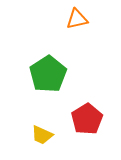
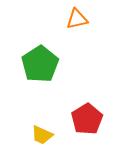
green pentagon: moved 8 px left, 10 px up
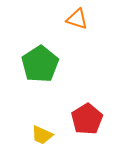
orange triangle: rotated 30 degrees clockwise
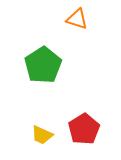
green pentagon: moved 3 px right, 1 px down
red pentagon: moved 3 px left, 10 px down
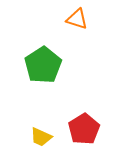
yellow trapezoid: moved 1 px left, 2 px down
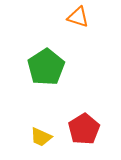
orange triangle: moved 1 px right, 2 px up
green pentagon: moved 3 px right, 2 px down
